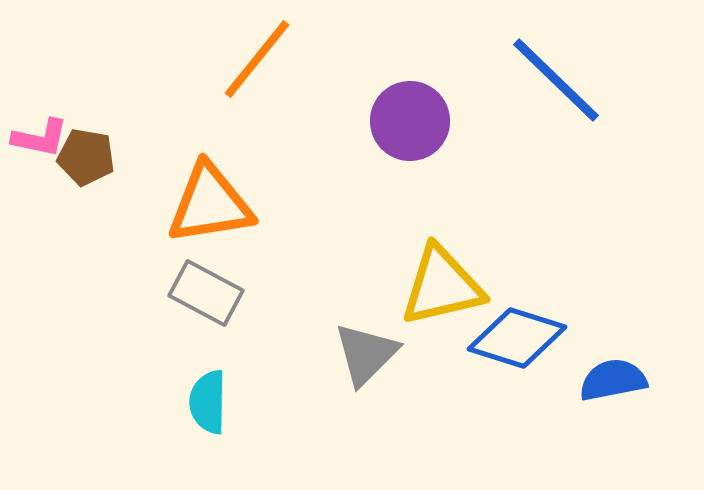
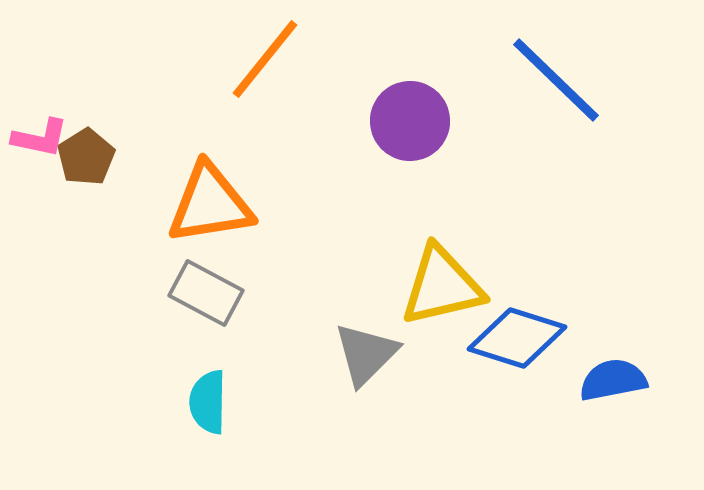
orange line: moved 8 px right
brown pentagon: rotated 30 degrees clockwise
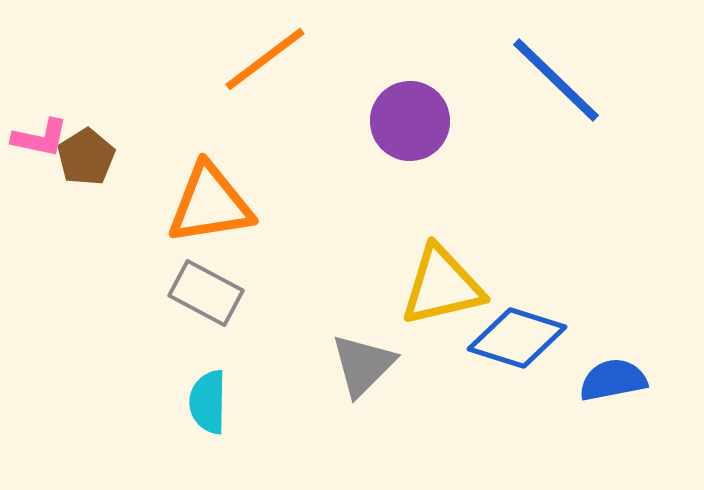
orange line: rotated 14 degrees clockwise
gray triangle: moved 3 px left, 11 px down
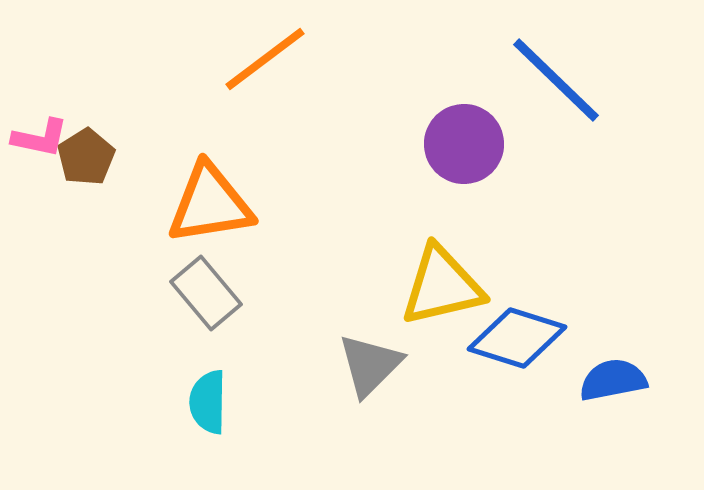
purple circle: moved 54 px right, 23 px down
gray rectangle: rotated 22 degrees clockwise
gray triangle: moved 7 px right
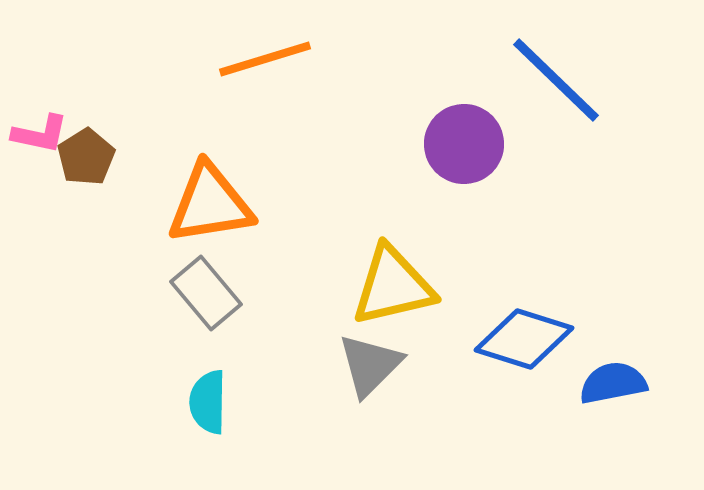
orange line: rotated 20 degrees clockwise
pink L-shape: moved 4 px up
yellow triangle: moved 49 px left
blue diamond: moved 7 px right, 1 px down
blue semicircle: moved 3 px down
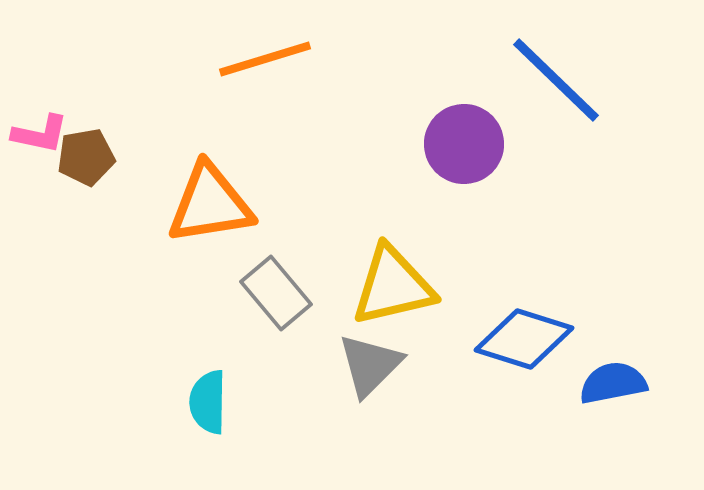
brown pentagon: rotated 22 degrees clockwise
gray rectangle: moved 70 px right
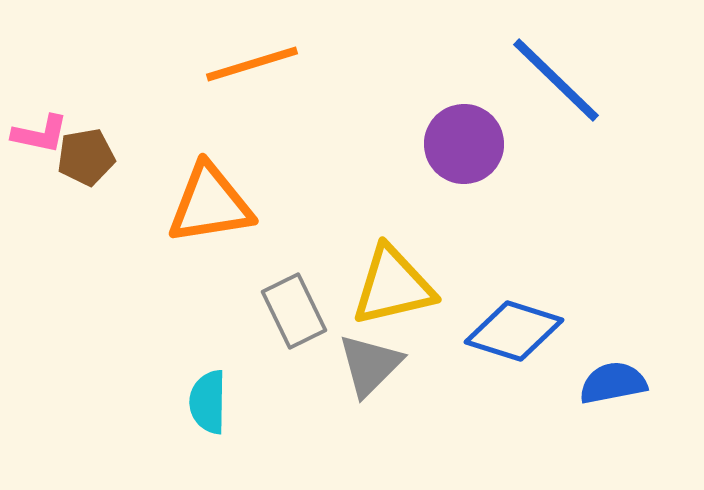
orange line: moved 13 px left, 5 px down
gray rectangle: moved 18 px right, 18 px down; rotated 14 degrees clockwise
blue diamond: moved 10 px left, 8 px up
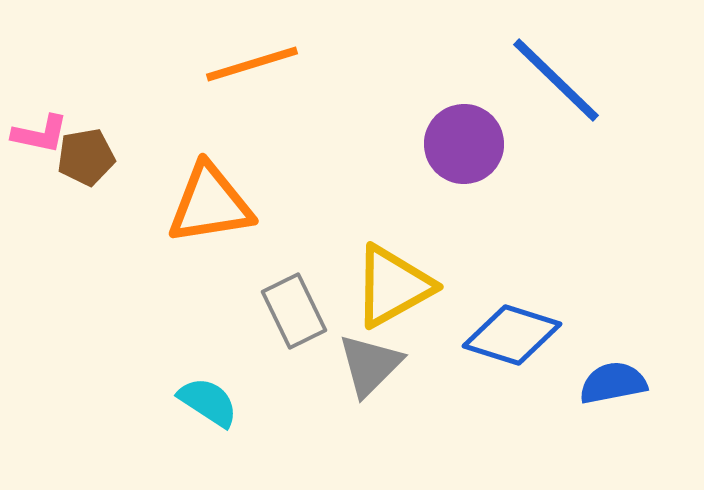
yellow triangle: rotated 16 degrees counterclockwise
blue diamond: moved 2 px left, 4 px down
cyan semicircle: rotated 122 degrees clockwise
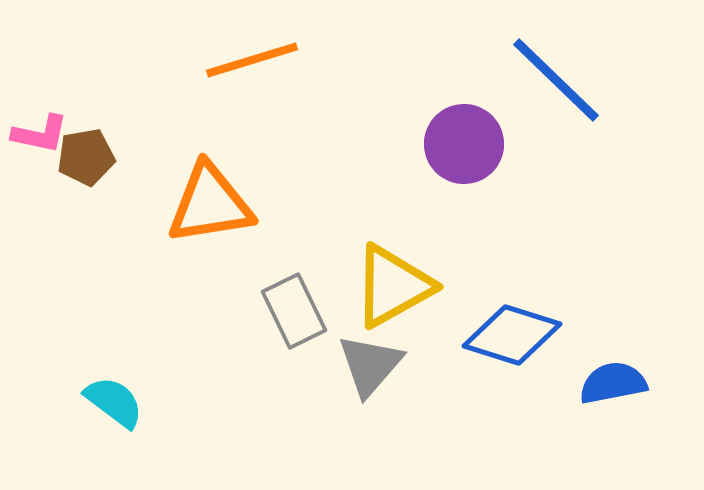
orange line: moved 4 px up
gray triangle: rotated 4 degrees counterclockwise
cyan semicircle: moved 94 px left; rotated 4 degrees clockwise
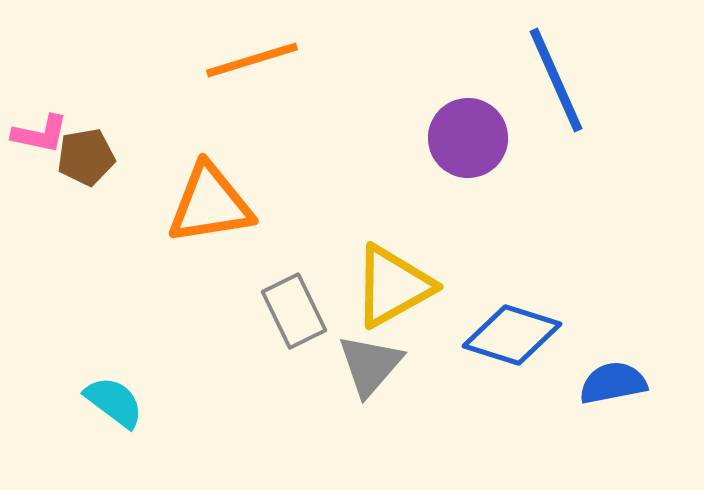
blue line: rotated 22 degrees clockwise
purple circle: moved 4 px right, 6 px up
